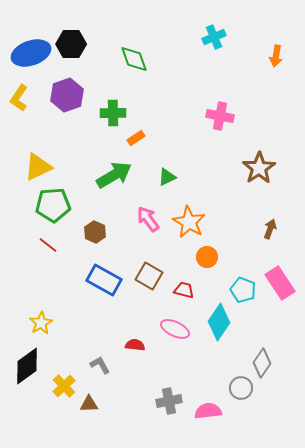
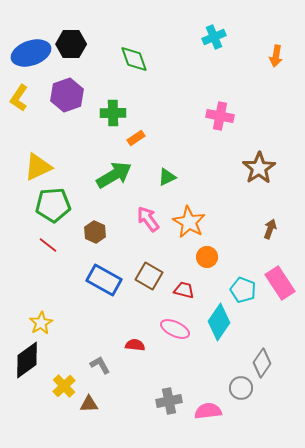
black diamond: moved 6 px up
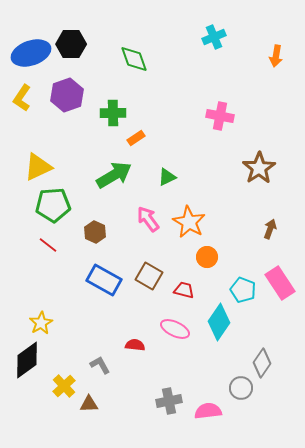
yellow L-shape: moved 3 px right
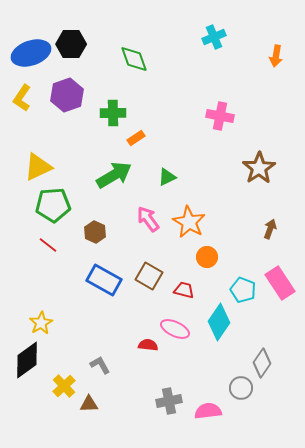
red semicircle: moved 13 px right
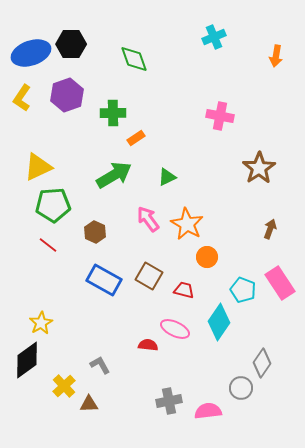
orange star: moved 2 px left, 2 px down
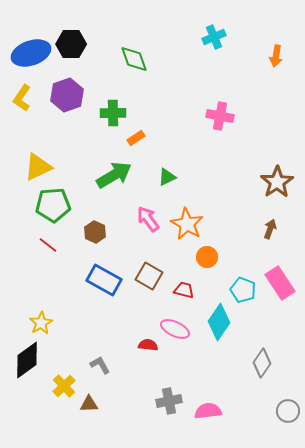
brown star: moved 18 px right, 14 px down
gray circle: moved 47 px right, 23 px down
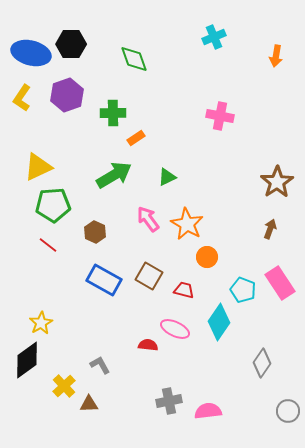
blue ellipse: rotated 33 degrees clockwise
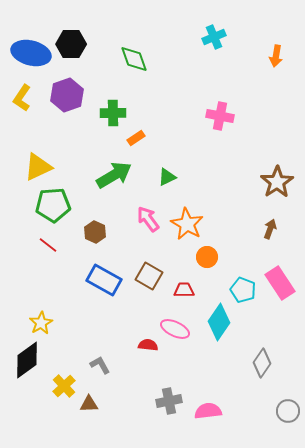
red trapezoid: rotated 15 degrees counterclockwise
